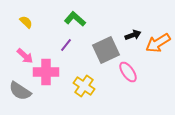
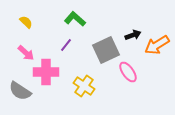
orange arrow: moved 1 px left, 2 px down
pink arrow: moved 1 px right, 3 px up
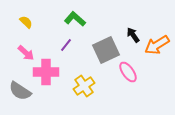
black arrow: rotated 105 degrees counterclockwise
yellow cross: rotated 20 degrees clockwise
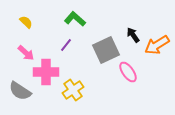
yellow cross: moved 11 px left, 4 px down
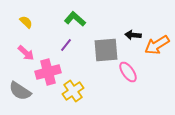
black arrow: rotated 49 degrees counterclockwise
gray square: rotated 20 degrees clockwise
pink cross: moved 2 px right; rotated 15 degrees counterclockwise
yellow cross: moved 1 px down
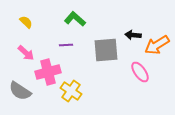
purple line: rotated 48 degrees clockwise
pink ellipse: moved 12 px right
yellow cross: moved 2 px left; rotated 20 degrees counterclockwise
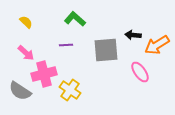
pink cross: moved 4 px left, 2 px down
yellow cross: moved 1 px left, 1 px up
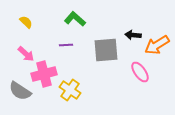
pink arrow: moved 1 px down
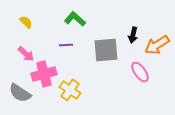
black arrow: rotated 84 degrees counterclockwise
gray semicircle: moved 2 px down
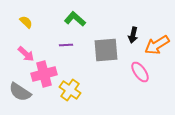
gray semicircle: moved 1 px up
